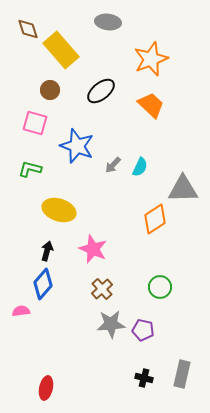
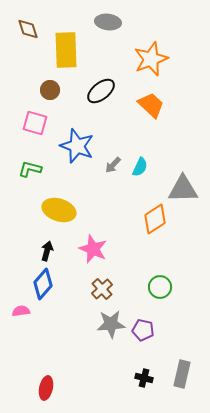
yellow rectangle: moved 5 px right; rotated 39 degrees clockwise
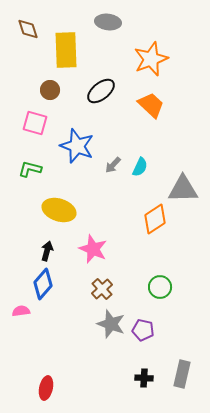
gray star: rotated 24 degrees clockwise
black cross: rotated 12 degrees counterclockwise
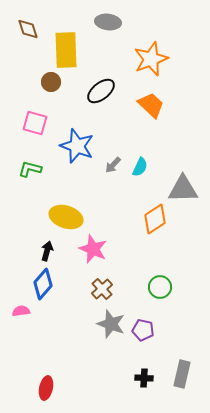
brown circle: moved 1 px right, 8 px up
yellow ellipse: moved 7 px right, 7 px down
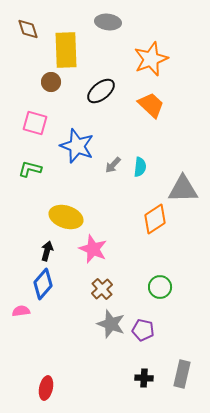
cyan semicircle: rotated 18 degrees counterclockwise
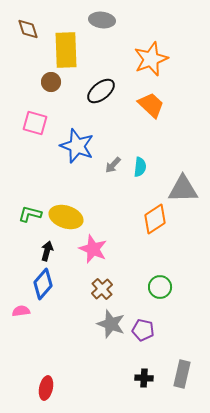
gray ellipse: moved 6 px left, 2 px up
green L-shape: moved 45 px down
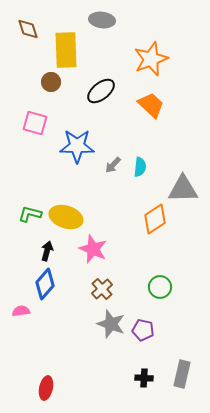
blue star: rotated 20 degrees counterclockwise
blue diamond: moved 2 px right
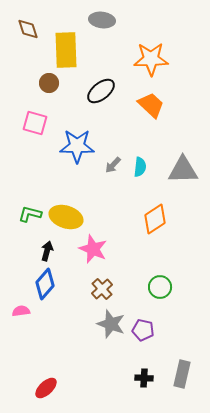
orange star: rotated 20 degrees clockwise
brown circle: moved 2 px left, 1 px down
gray triangle: moved 19 px up
red ellipse: rotated 35 degrees clockwise
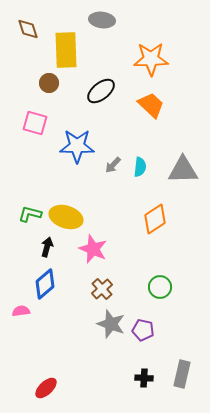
black arrow: moved 4 px up
blue diamond: rotated 8 degrees clockwise
